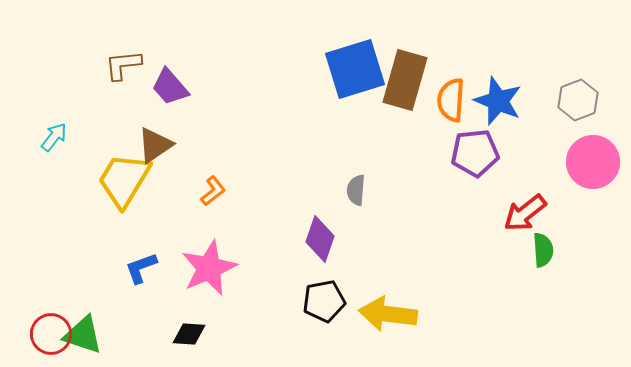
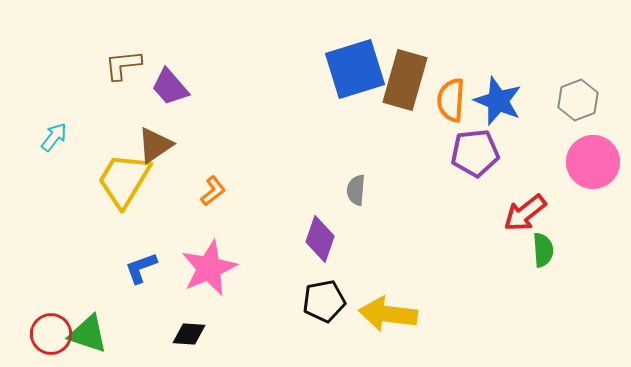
green triangle: moved 5 px right, 1 px up
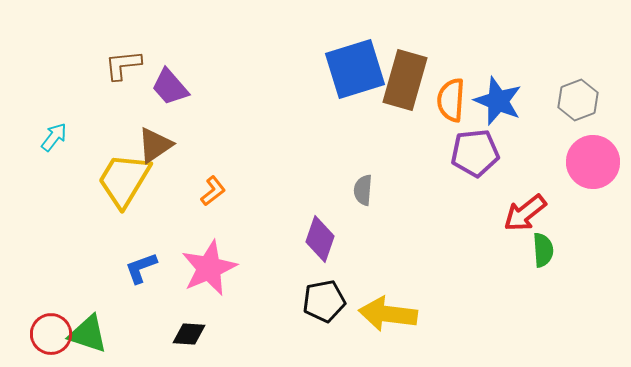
gray semicircle: moved 7 px right
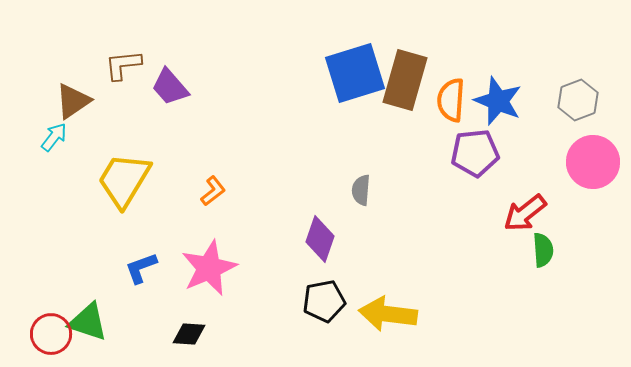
blue square: moved 4 px down
brown triangle: moved 82 px left, 44 px up
gray semicircle: moved 2 px left
green triangle: moved 12 px up
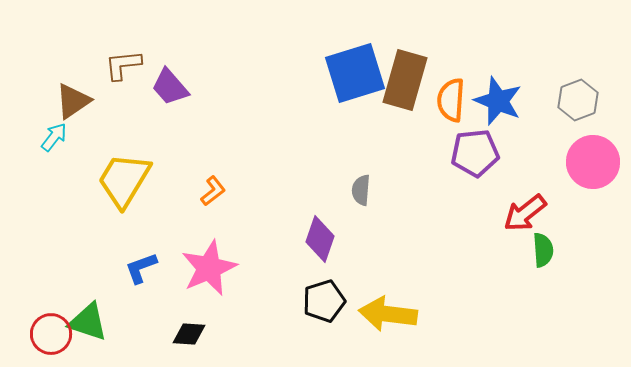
black pentagon: rotated 6 degrees counterclockwise
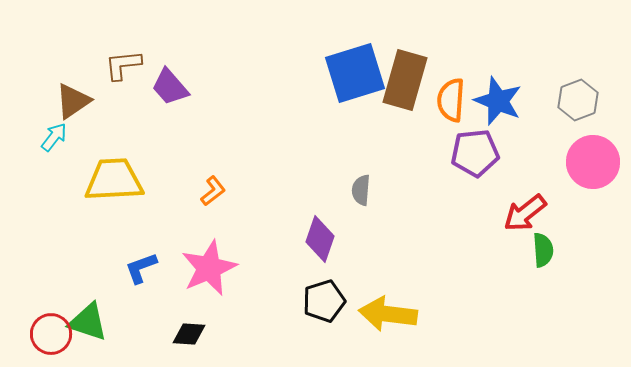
yellow trapezoid: moved 10 px left; rotated 56 degrees clockwise
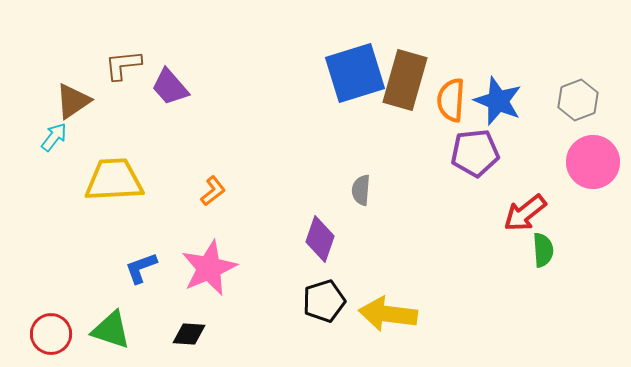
green triangle: moved 23 px right, 8 px down
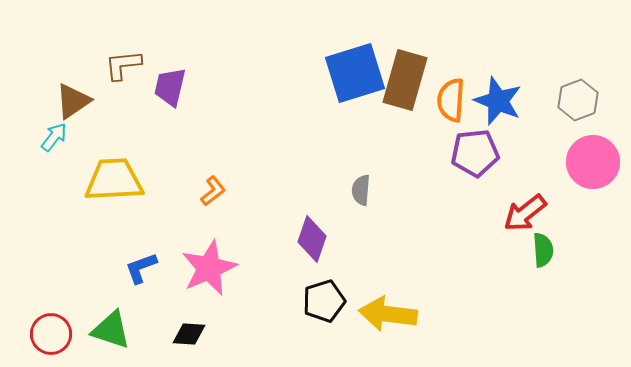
purple trapezoid: rotated 54 degrees clockwise
purple diamond: moved 8 px left
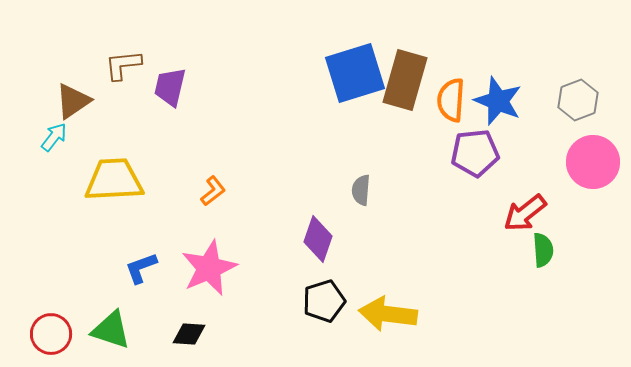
purple diamond: moved 6 px right
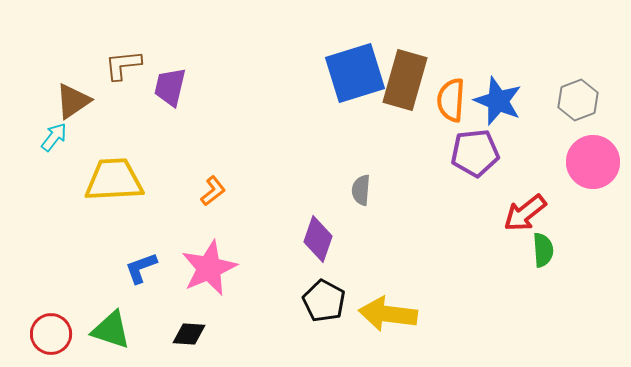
black pentagon: rotated 27 degrees counterclockwise
